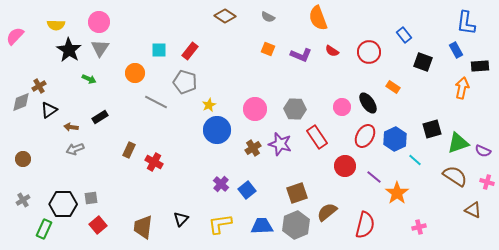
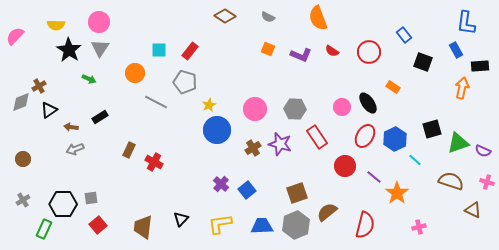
brown semicircle at (455, 176): moved 4 px left, 5 px down; rotated 15 degrees counterclockwise
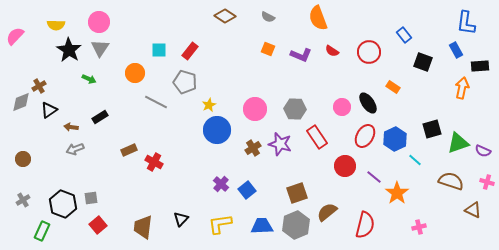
brown rectangle at (129, 150): rotated 42 degrees clockwise
black hexagon at (63, 204): rotated 20 degrees clockwise
green rectangle at (44, 229): moved 2 px left, 2 px down
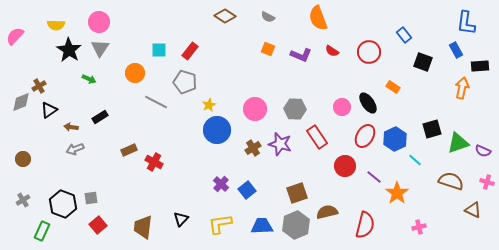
brown semicircle at (327, 212): rotated 25 degrees clockwise
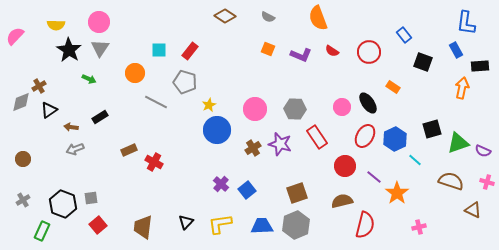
brown semicircle at (327, 212): moved 15 px right, 11 px up
black triangle at (181, 219): moved 5 px right, 3 px down
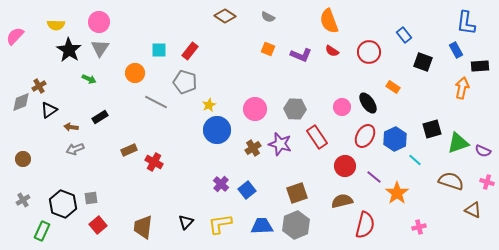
orange semicircle at (318, 18): moved 11 px right, 3 px down
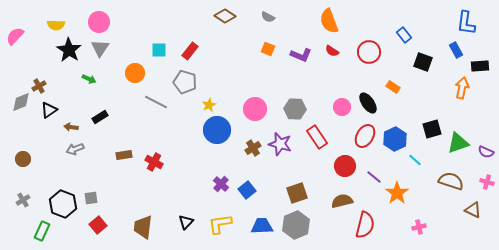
brown rectangle at (129, 150): moved 5 px left, 5 px down; rotated 14 degrees clockwise
purple semicircle at (483, 151): moved 3 px right, 1 px down
